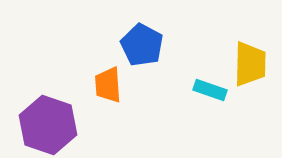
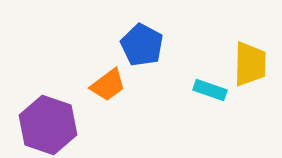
orange trapezoid: rotated 123 degrees counterclockwise
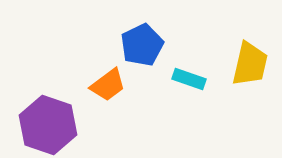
blue pentagon: rotated 18 degrees clockwise
yellow trapezoid: rotated 12 degrees clockwise
cyan rectangle: moved 21 px left, 11 px up
